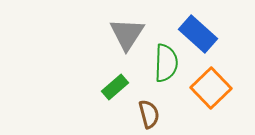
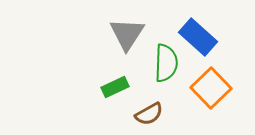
blue rectangle: moved 3 px down
green rectangle: rotated 16 degrees clockwise
brown semicircle: rotated 76 degrees clockwise
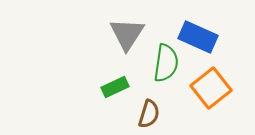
blue rectangle: rotated 18 degrees counterclockwise
green semicircle: rotated 6 degrees clockwise
orange square: rotated 6 degrees clockwise
brown semicircle: rotated 44 degrees counterclockwise
